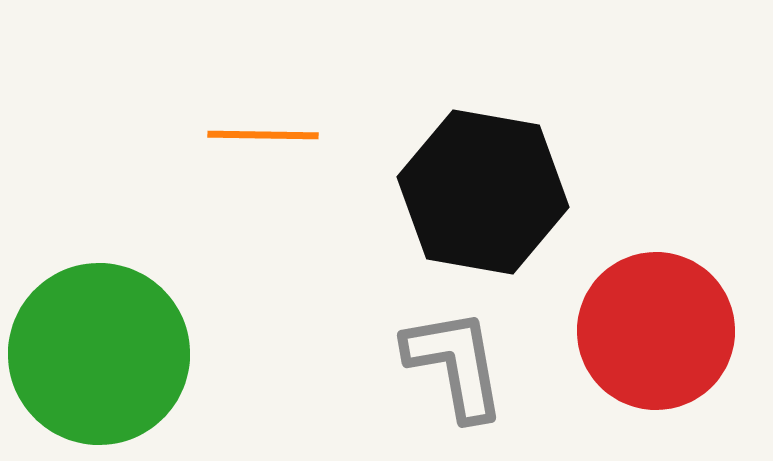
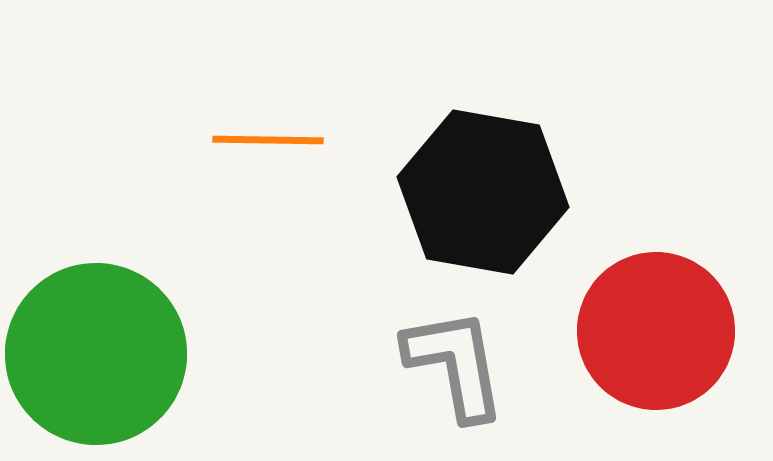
orange line: moved 5 px right, 5 px down
green circle: moved 3 px left
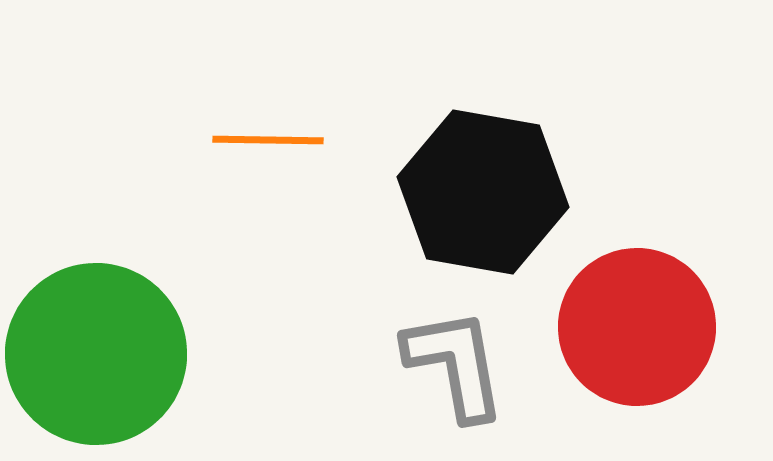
red circle: moved 19 px left, 4 px up
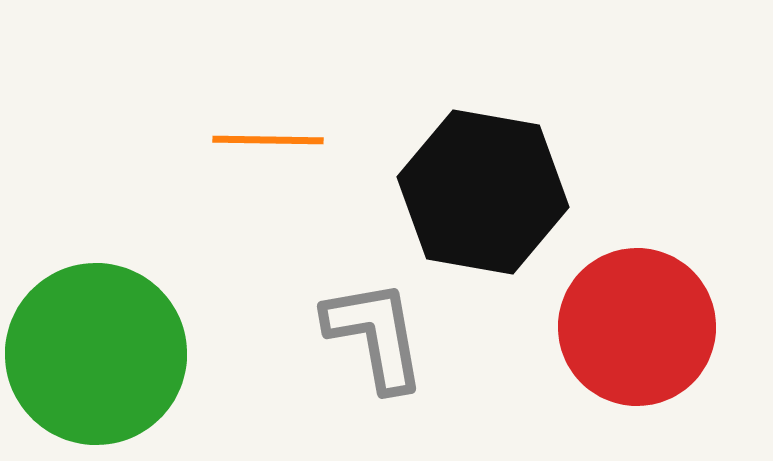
gray L-shape: moved 80 px left, 29 px up
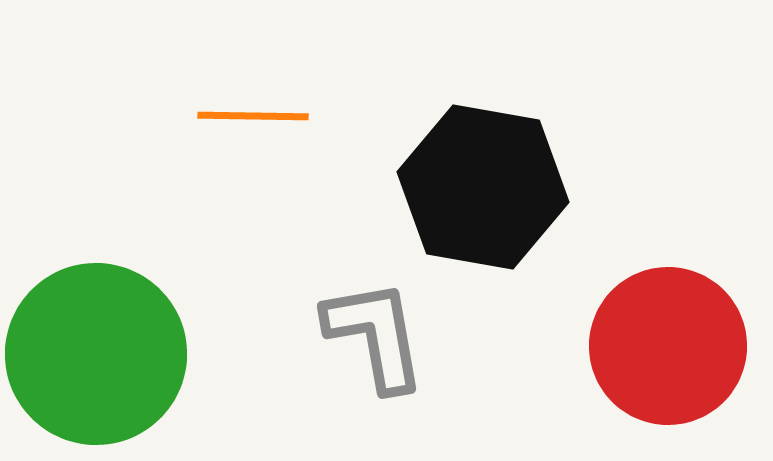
orange line: moved 15 px left, 24 px up
black hexagon: moved 5 px up
red circle: moved 31 px right, 19 px down
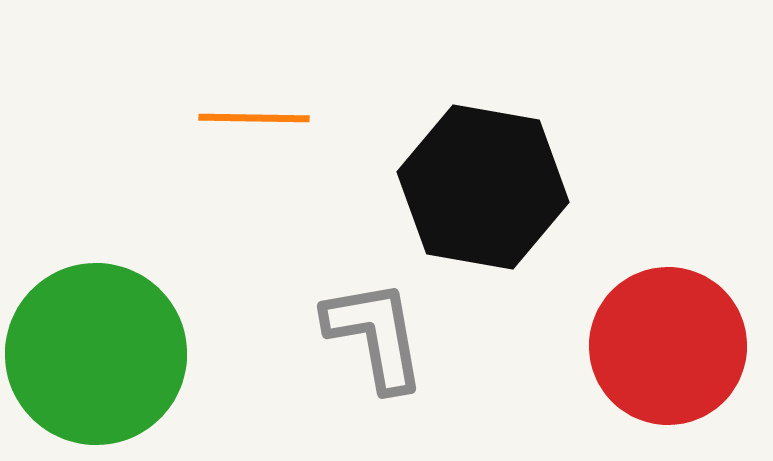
orange line: moved 1 px right, 2 px down
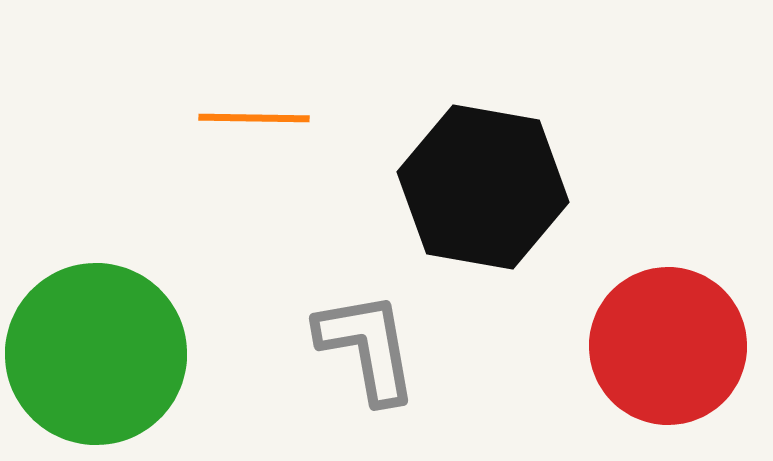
gray L-shape: moved 8 px left, 12 px down
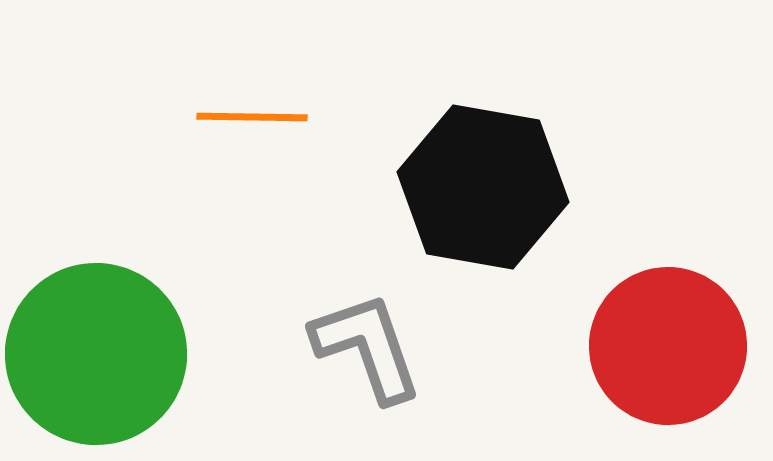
orange line: moved 2 px left, 1 px up
gray L-shape: rotated 9 degrees counterclockwise
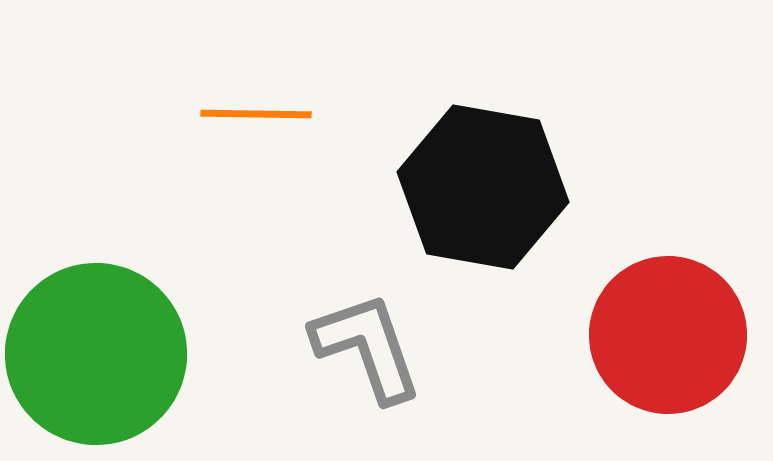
orange line: moved 4 px right, 3 px up
red circle: moved 11 px up
